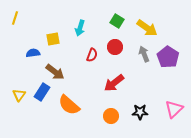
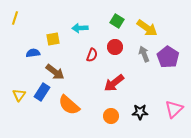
cyan arrow: rotated 70 degrees clockwise
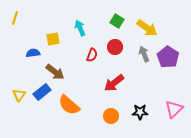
cyan arrow: rotated 70 degrees clockwise
blue rectangle: rotated 18 degrees clockwise
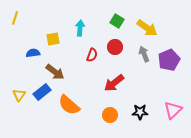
cyan arrow: rotated 28 degrees clockwise
purple pentagon: moved 1 px right, 3 px down; rotated 15 degrees clockwise
pink triangle: moved 1 px left, 1 px down
orange circle: moved 1 px left, 1 px up
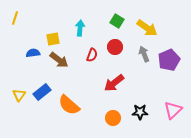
brown arrow: moved 4 px right, 12 px up
orange circle: moved 3 px right, 3 px down
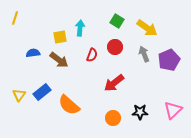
yellow square: moved 7 px right, 2 px up
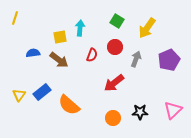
yellow arrow: rotated 90 degrees clockwise
gray arrow: moved 8 px left, 5 px down; rotated 42 degrees clockwise
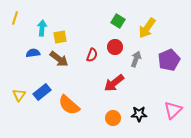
green square: moved 1 px right
cyan arrow: moved 38 px left
brown arrow: moved 1 px up
black star: moved 1 px left, 2 px down
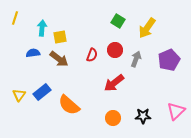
red circle: moved 3 px down
pink triangle: moved 3 px right, 1 px down
black star: moved 4 px right, 2 px down
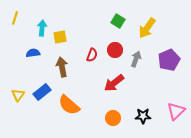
brown arrow: moved 3 px right, 8 px down; rotated 138 degrees counterclockwise
yellow triangle: moved 1 px left
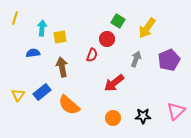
red circle: moved 8 px left, 11 px up
